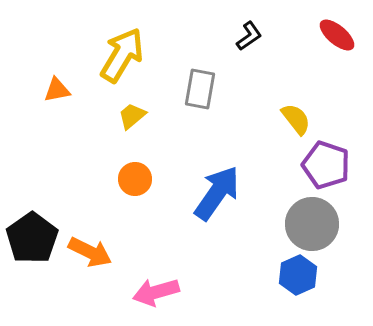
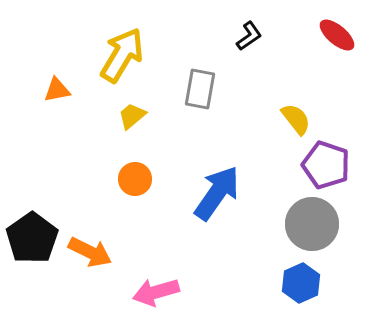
blue hexagon: moved 3 px right, 8 px down
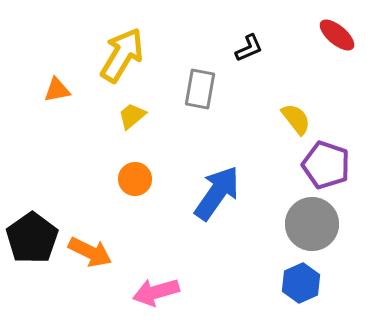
black L-shape: moved 12 px down; rotated 12 degrees clockwise
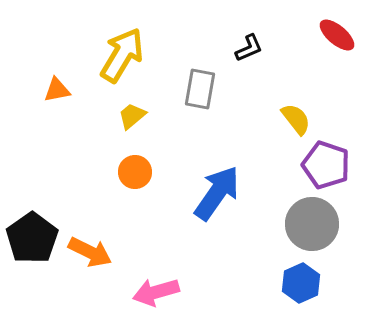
orange circle: moved 7 px up
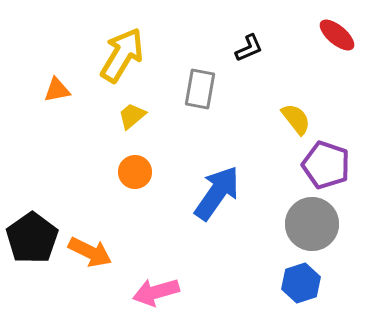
blue hexagon: rotated 6 degrees clockwise
